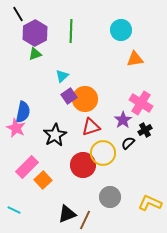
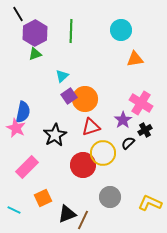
orange square: moved 18 px down; rotated 18 degrees clockwise
brown line: moved 2 px left
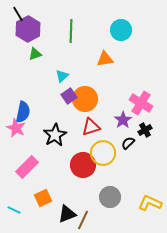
purple hexagon: moved 7 px left, 4 px up
orange triangle: moved 30 px left
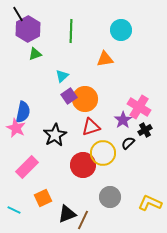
pink cross: moved 2 px left, 4 px down
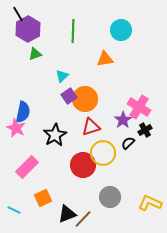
green line: moved 2 px right
brown line: moved 1 px up; rotated 18 degrees clockwise
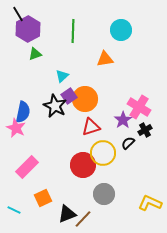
black star: moved 29 px up; rotated 15 degrees counterclockwise
gray circle: moved 6 px left, 3 px up
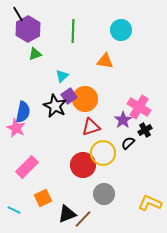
orange triangle: moved 2 px down; rotated 18 degrees clockwise
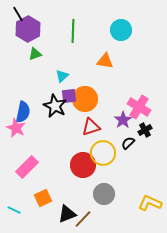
purple square: rotated 28 degrees clockwise
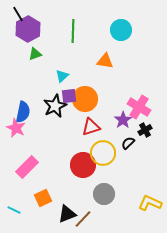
black star: rotated 20 degrees clockwise
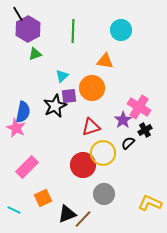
orange circle: moved 7 px right, 11 px up
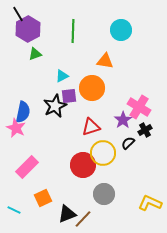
cyan triangle: rotated 16 degrees clockwise
